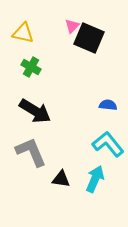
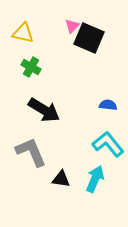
black arrow: moved 9 px right, 1 px up
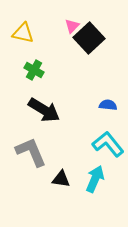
black square: rotated 24 degrees clockwise
green cross: moved 3 px right, 3 px down
